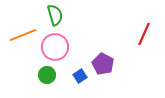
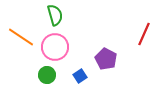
orange line: moved 2 px left, 2 px down; rotated 56 degrees clockwise
purple pentagon: moved 3 px right, 5 px up
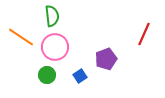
green semicircle: moved 3 px left, 1 px down; rotated 10 degrees clockwise
purple pentagon: rotated 25 degrees clockwise
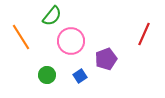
green semicircle: rotated 45 degrees clockwise
orange line: rotated 24 degrees clockwise
pink circle: moved 16 px right, 6 px up
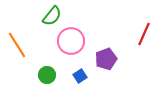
orange line: moved 4 px left, 8 px down
